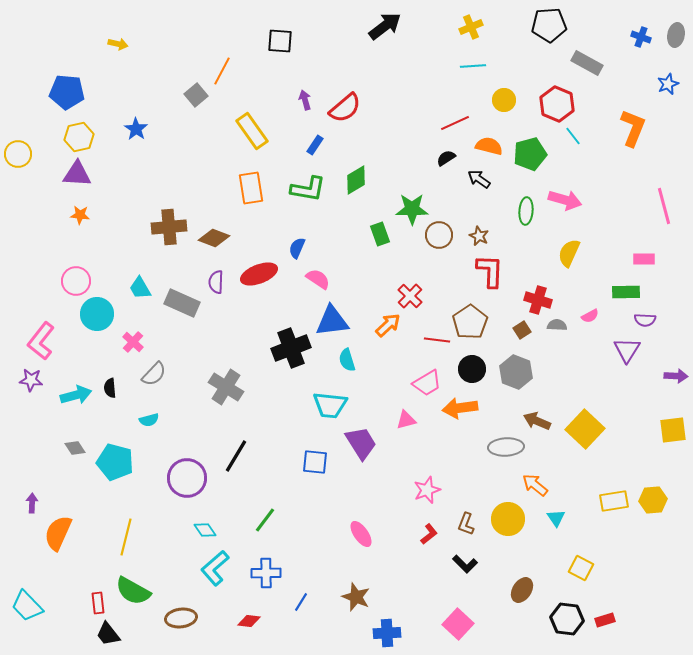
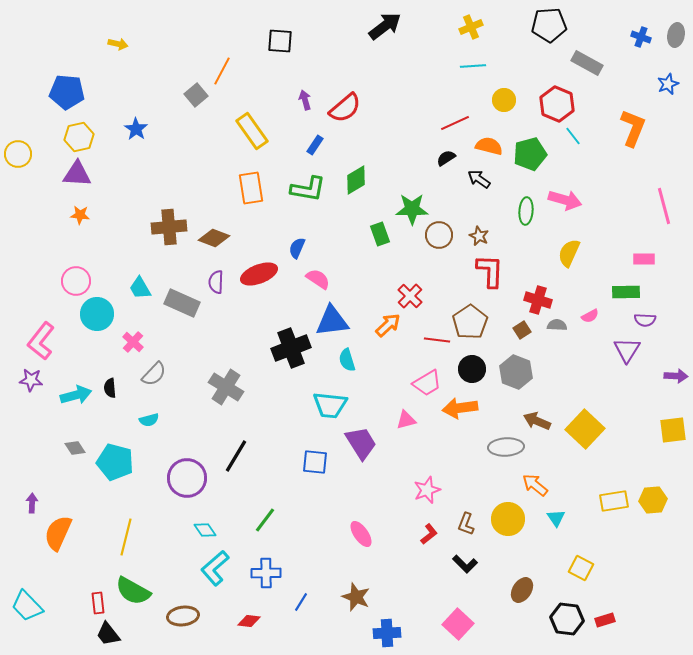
brown ellipse at (181, 618): moved 2 px right, 2 px up
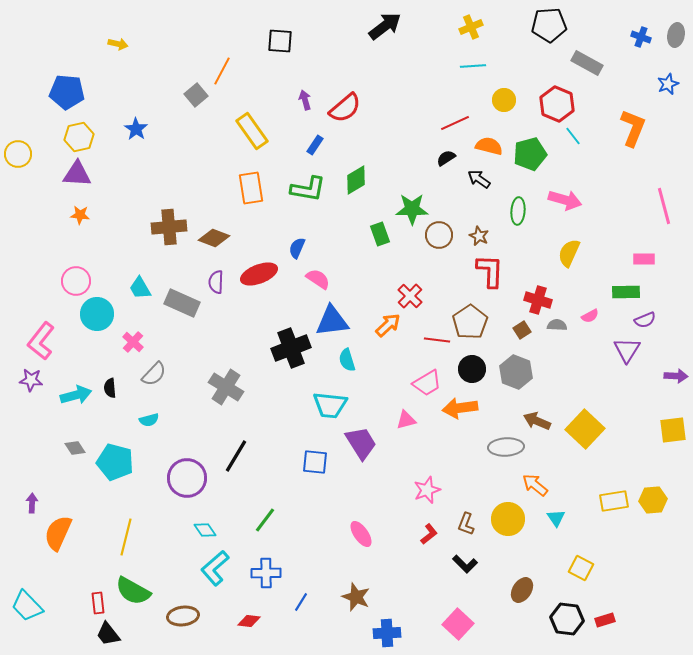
green ellipse at (526, 211): moved 8 px left
purple semicircle at (645, 320): rotated 25 degrees counterclockwise
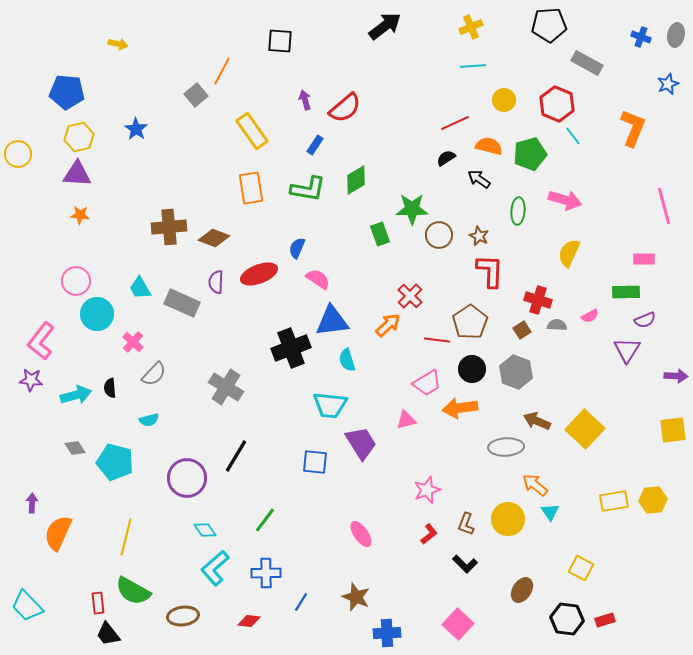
cyan triangle at (556, 518): moved 6 px left, 6 px up
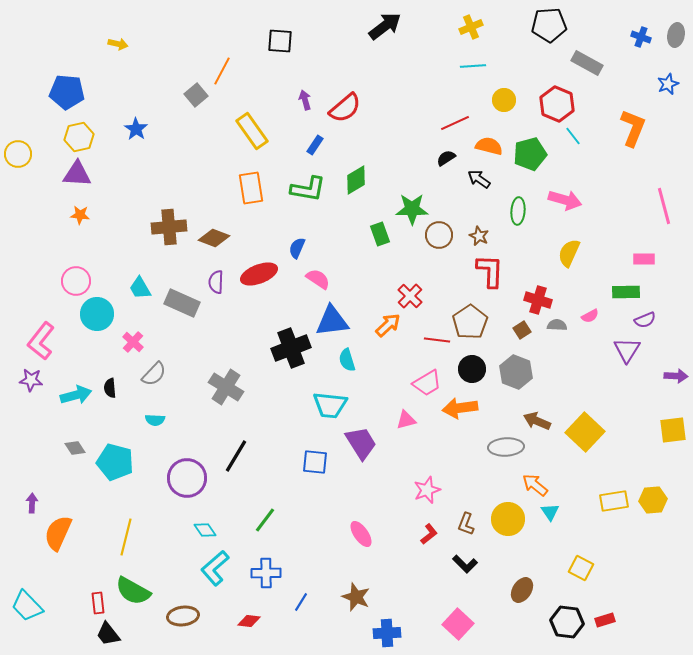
cyan semicircle at (149, 420): moved 6 px right; rotated 18 degrees clockwise
yellow square at (585, 429): moved 3 px down
black hexagon at (567, 619): moved 3 px down
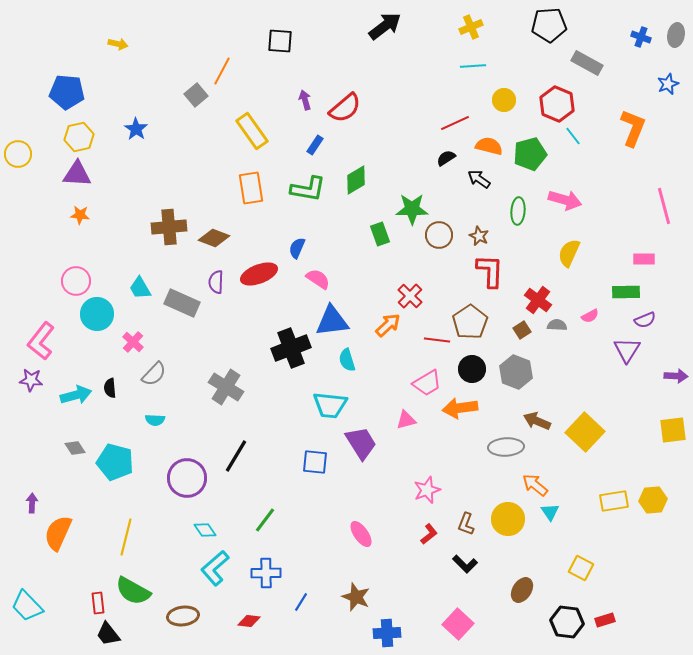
red cross at (538, 300): rotated 20 degrees clockwise
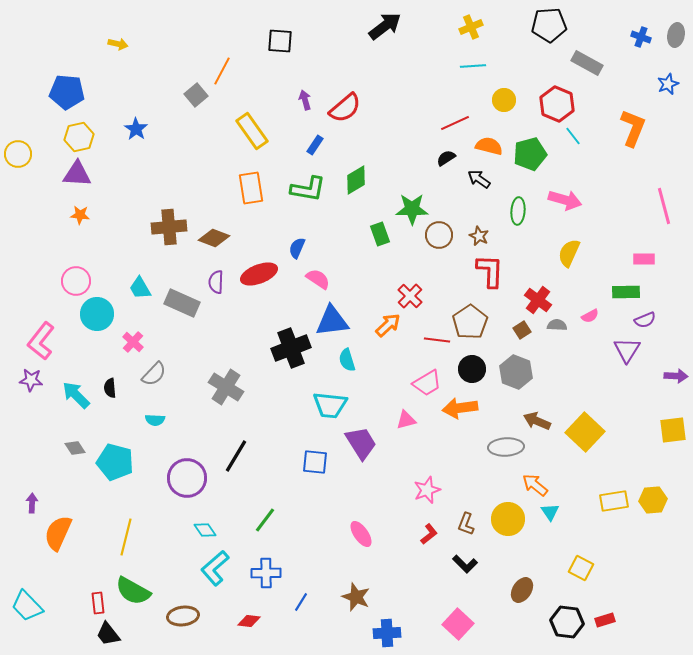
cyan arrow at (76, 395): rotated 120 degrees counterclockwise
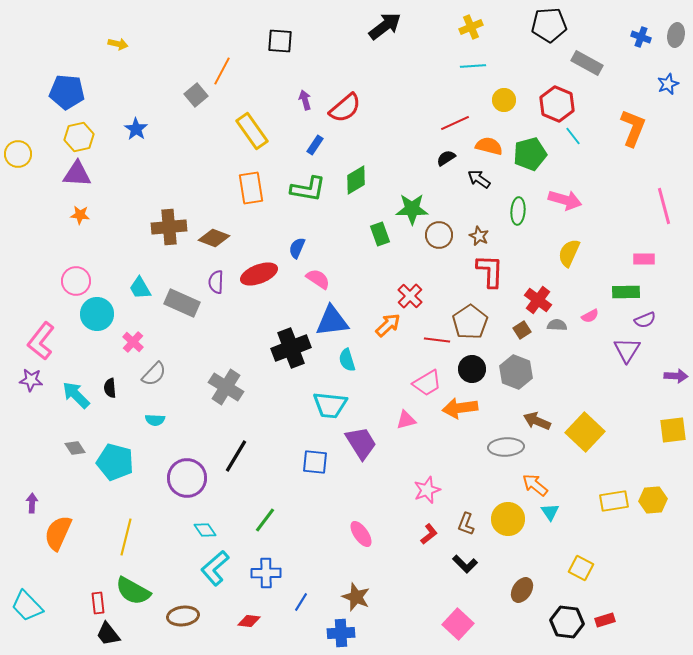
blue cross at (387, 633): moved 46 px left
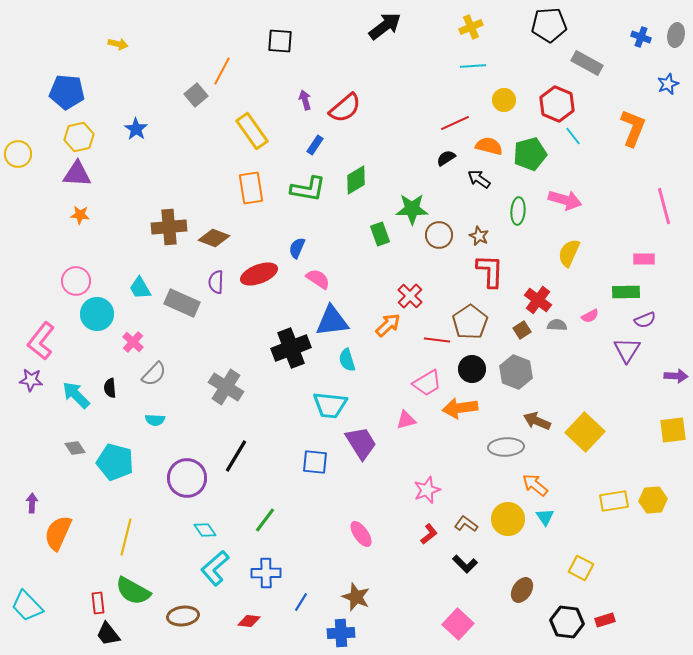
cyan triangle at (550, 512): moved 5 px left, 5 px down
brown L-shape at (466, 524): rotated 105 degrees clockwise
